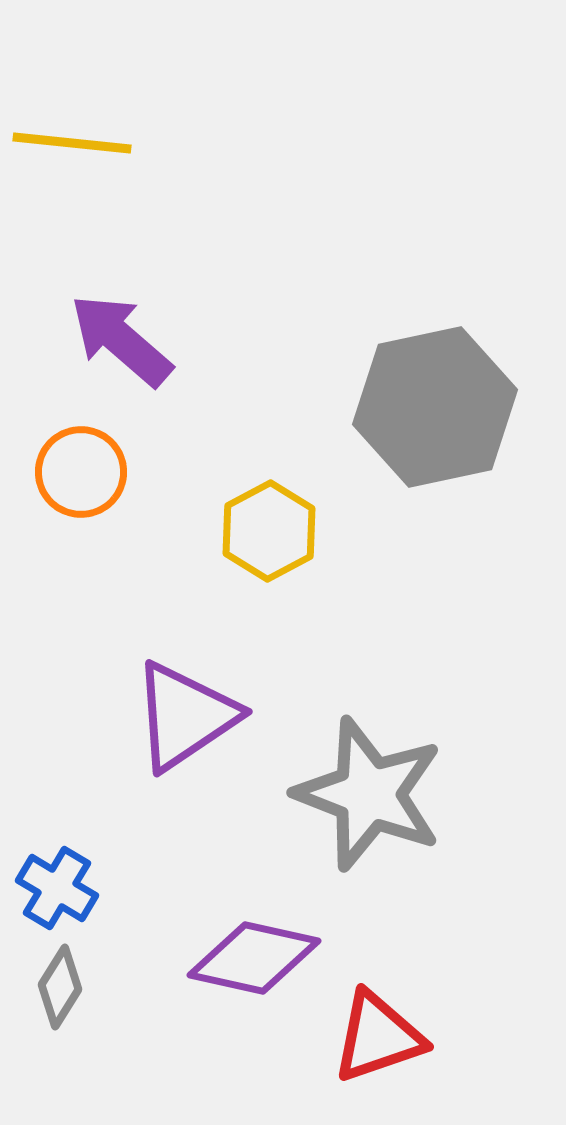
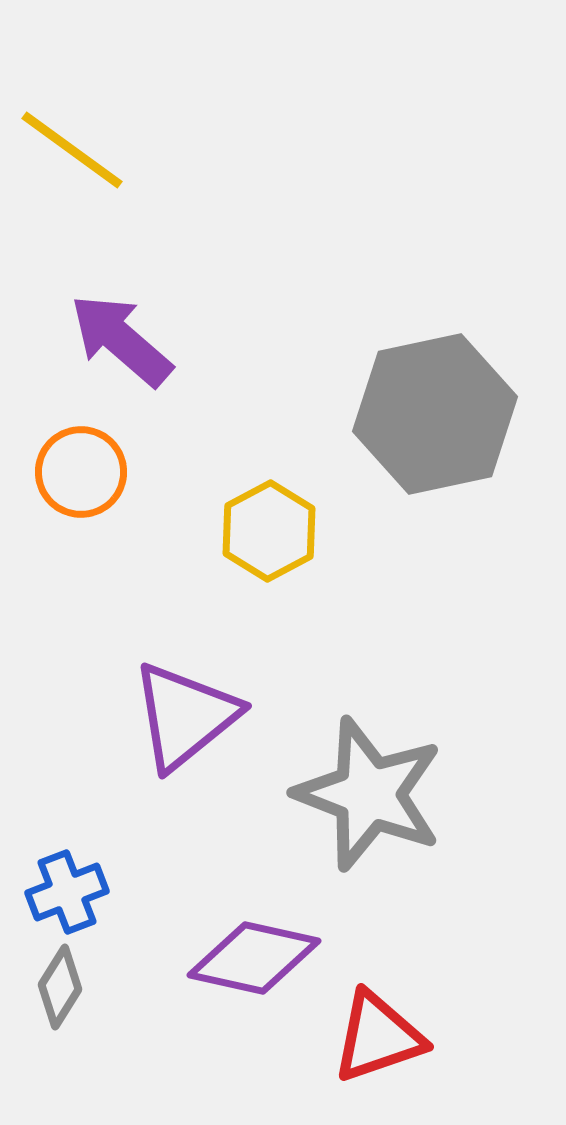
yellow line: moved 7 px down; rotated 30 degrees clockwise
gray hexagon: moved 7 px down
purple triangle: rotated 5 degrees counterclockwise
blue cross: moved 10 px right, 4 px down; rotated 38 degrees clockwise
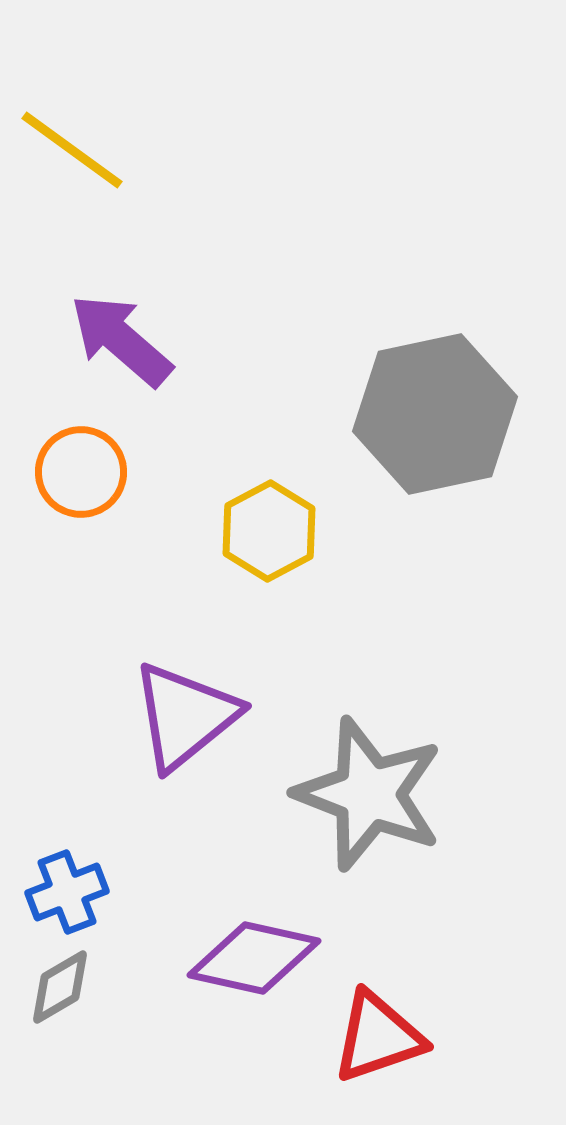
gray diamond: rotated 28 degrees clockwise
